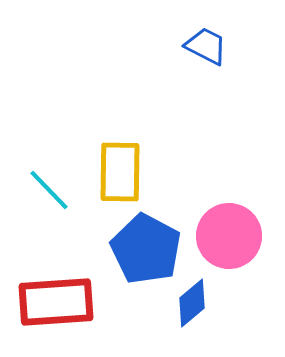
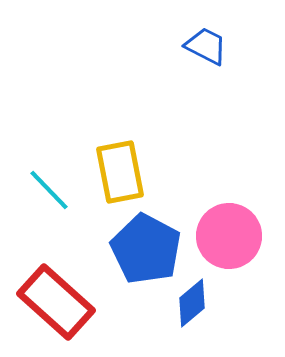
yellow rectangle: rotated 12 degrees counterclockwise
red rectangle: rotated 46 degrees clockwise
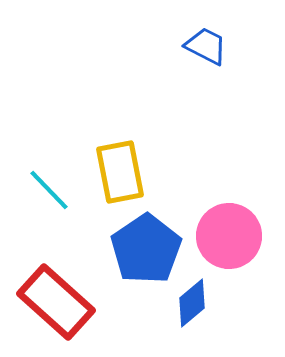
blue pentagon: rotated 10 degrees clockwise
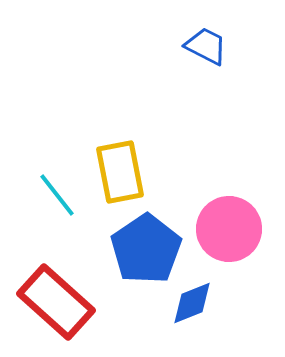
cyan line: moved 8 px right, 5 px down; rotated 6 degrees clockwise
pink circle: moved 7 px up
blue diamond: rotated 18 degrees clockwise
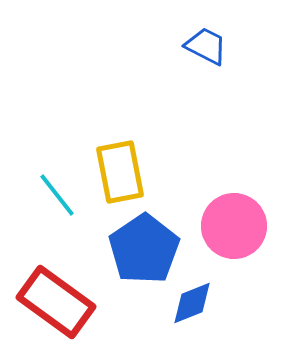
pink circle: moved 5 px right, 3 px up
blue pentagon: moved 2 px left
red rectangle: rotated 6 degrees counterclockwise
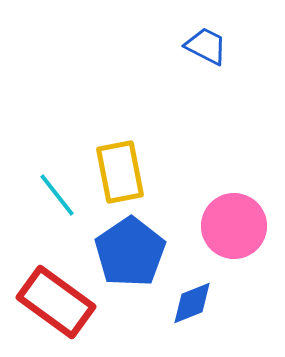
blue pentagon: moved 14 px left, 3 px down
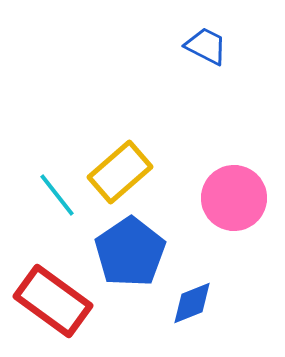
yellow rectangle: rotated 60 degrees clockwise
pink circle: moved 28 px up
red rectangle: moved 3 px left, 1 px up
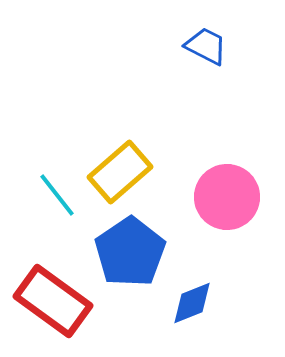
pink circle: moved 7 px left, 1 px up
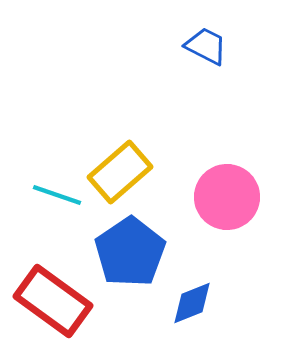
cyan line: rotated 33 degrees counterclockwise
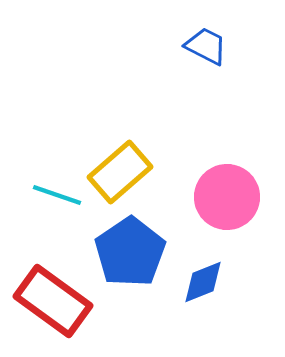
blue diamond: moved 11 px right, 21 px up
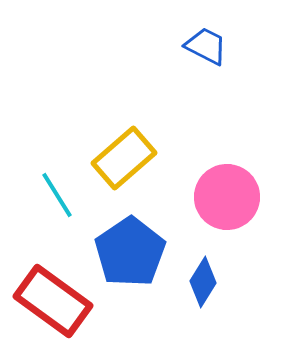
yellow rectangle: moved 4 px right, 14 px up
cyan line: rotated 39 degrees clockwise
blue diamond: rotated 36 degrees counterclockwise
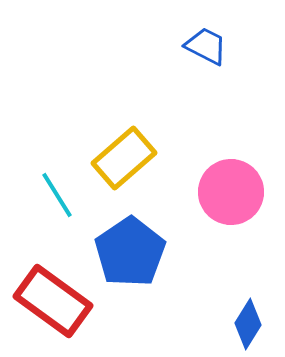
pink circle: moved 4 px right, 5 px up
blue diamond: moved 45 px right, 42 px down
